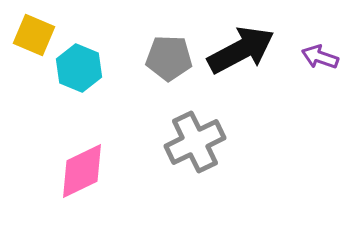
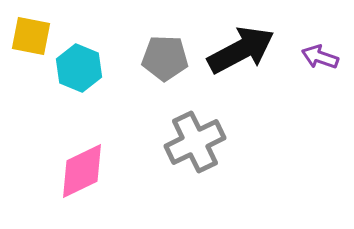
yellow square: moved 3 px left, 1 px down; rotated 12 degrees counterclockwise
gray pentagon: moved 4 px left
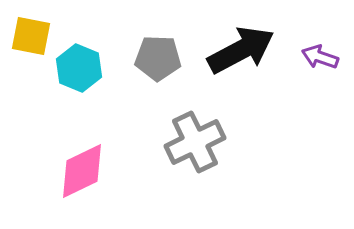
gray pentagon: moved 7 px left
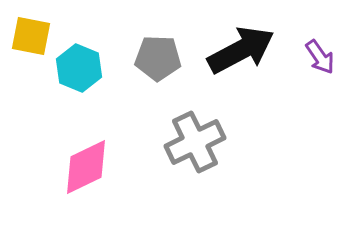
purple arrow: rotated 144 degrees counterclockwise
pink diamond: moved 4 px right, 4 px up
